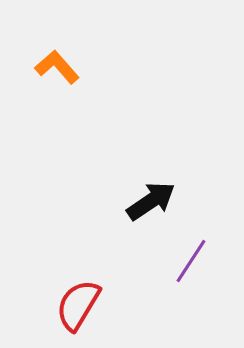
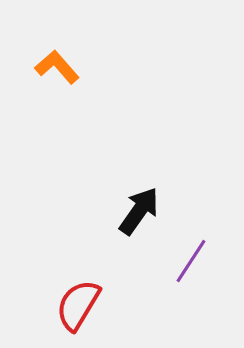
black arrow: moved 12 px left, 10 px down; rotated 21 degrees counterclockwise
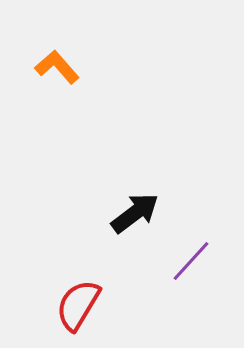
black arrow: moved 4 px left, 2 px down; rotated 18 degrees clockwise
purple line: rotated 9 degrees clockwise
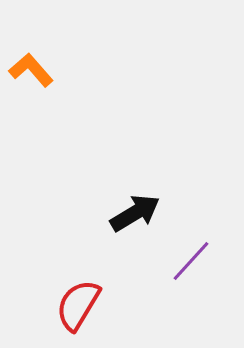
orange L-shape: moved 26 px left, 3 px down
black arrow: rotated 6 degrees clockwise
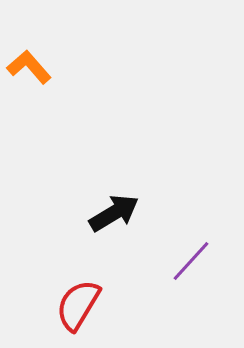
orange L-shape: moved 2 px left, 3 px up
black arrow: moved 21 px left
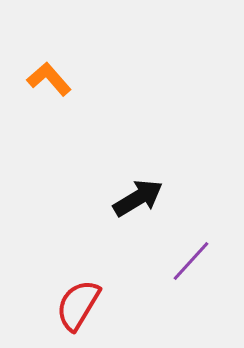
orange L-shape: moved 20 px right, 12 px down
black arrow: moved 24 px right, 15 px up
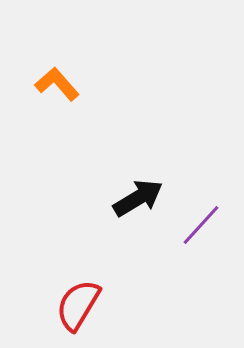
orange L-shape: moved 8 px right, 5 px down
purple line: moved 10 px right, 36 px up
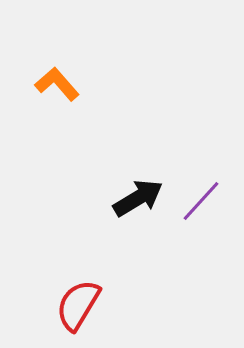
purple line: moved 24 px up
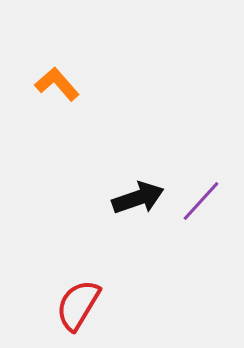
black arrow: rotated 12 degrees clockwise
